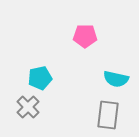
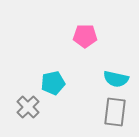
cyan pentagon: moved 13 px right, 5 px down
gray rectangle: moved 7 px right, 3 px up
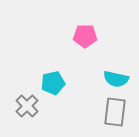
gray cross: moved 1 px left, 1 px up
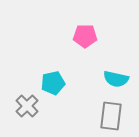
gray rectangle: moved 4 px left, 4 px down
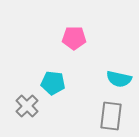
pink pentagon: moved 11 px left, 2 px down
cyan semicircle: moved 3 px right
cyan pentagon: rotated 20 degrees clockwise
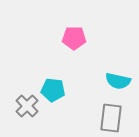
cyan semicircle: moved 1 px left, 2 px down
cyan pentagon: moved 7 px down
gray rectangle: moved 2 px down
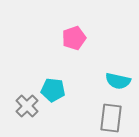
pink pentagon: rotated 20 degrees counterclockwise
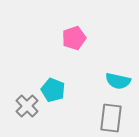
cyan pentagon: rotated 15 degrees clockwise
